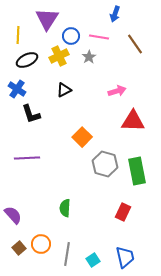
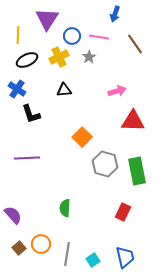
blue circle: moved 1 px right
yellow cross: moved 1 px down
black triangle: rotated 21 degrees clockwise
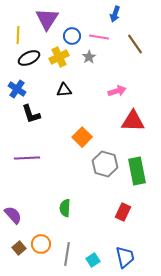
black ellipse: moved 2 px right, 2 px up
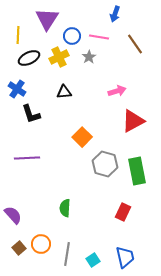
black triangle: moved 2 px down
red triangle: rotated 30 degrees counterclockwise
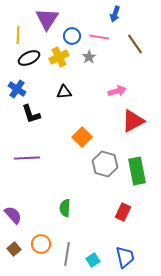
brown square: moved 5 px left, 1 px down
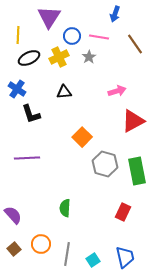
purple triangle: moved 2 px right, 2 px up
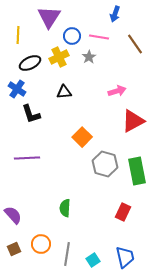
black ellipse: moved 1 px right, 5 px down
brown square: rotated 16 degrees clockwise
